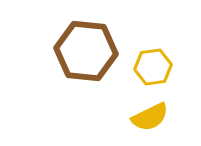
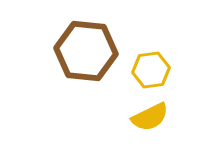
yellow hexagon: moved 2 px left, 3 px down
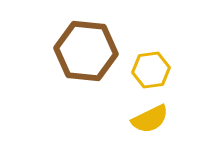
yellow semicircle: moved 2 px down
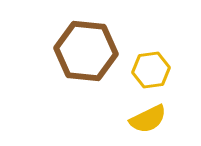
yellow semicircle: moved 2 px left
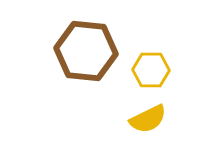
yellow hexagon: rotated 9 degrees clockwise
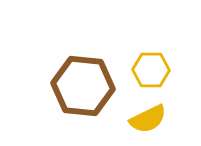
brown hexagon: moved 3 px left, 35 px down
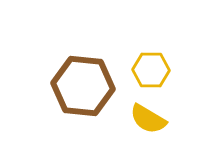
yellow semicircle: rotated 57 degrees clockwise
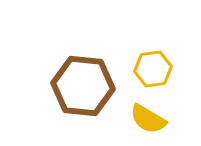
yellow hexagon: moved 2 px right, 1 px up; rotated 9 degrees counterclockwise
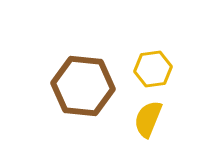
yellow semicircle: rotated 81 degrees clockwise
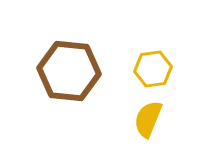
brown hexagon: moved 14 px left, 15 px up
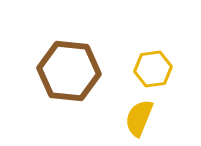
yellow semicircle: moved 9 px left, 1 px up
